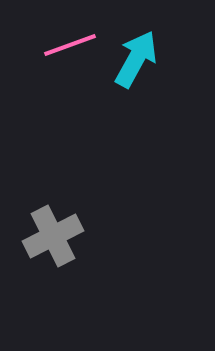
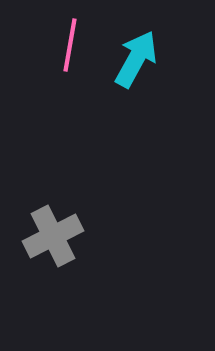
pink line: rotated 60 degrees counterclockwise
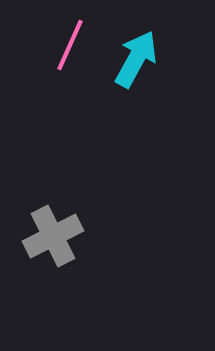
pink line: rotated 14 degrees clockwise
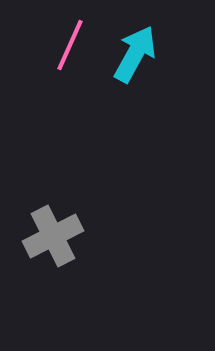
cyan arrow: moved 1 px left, 5 px up
